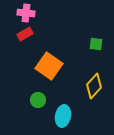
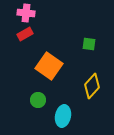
green square: moved 7 px left
yellow diamond: moved 2 px left
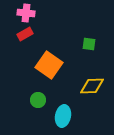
orange square: moved 1 px up
yellow diamond: rotated 45 degrees clockwise
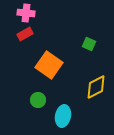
green square: rotated 16 degrees clockwise
yellow diamond: moved 4 px right, 1 px down; rotated 25 degrees counterclockwise
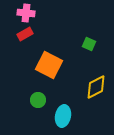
orange square: rotated 8 degrees counterclockwise
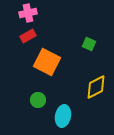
pink cross: moved 2 px right; rotated 18 degrees counterclockwise
red rectangle: moved 3 px right, 2 px down
orange square: moved 2 px left, 3 px up
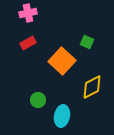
red rectangle: moved 7 px down
green square: moved 2 px left, 2 px up
orange square: moved 15 px right, 1 px up; rotated 16 degrees clockwise
yellow diamond: moved 4 px left
cyan ellipse: moved 1 px left
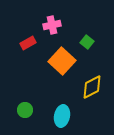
pink cross: moved 24 px right, 12 px down
green square: rotated 16 degrees clockwise
green circle: moved 13 px left, 10 px down
